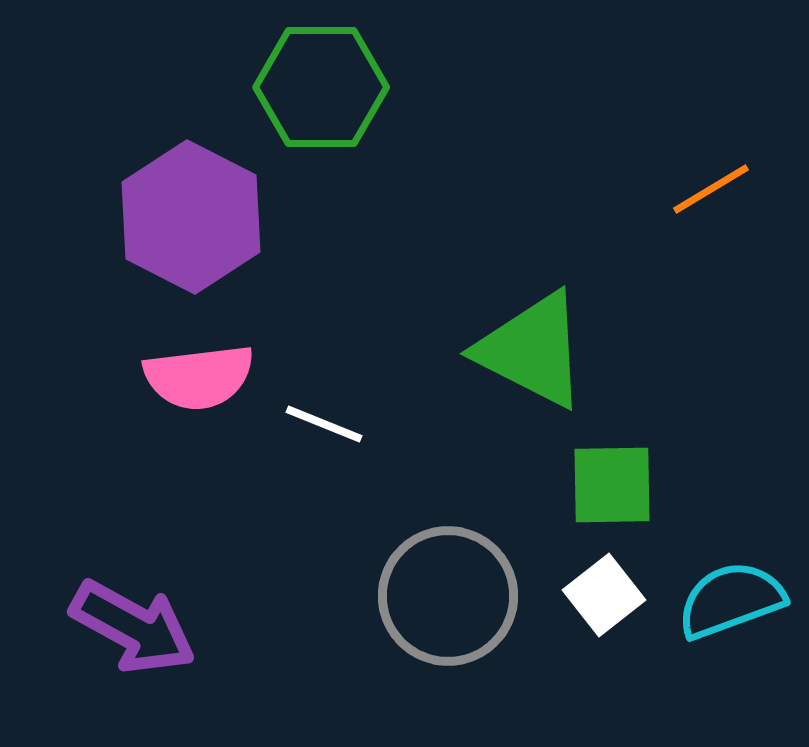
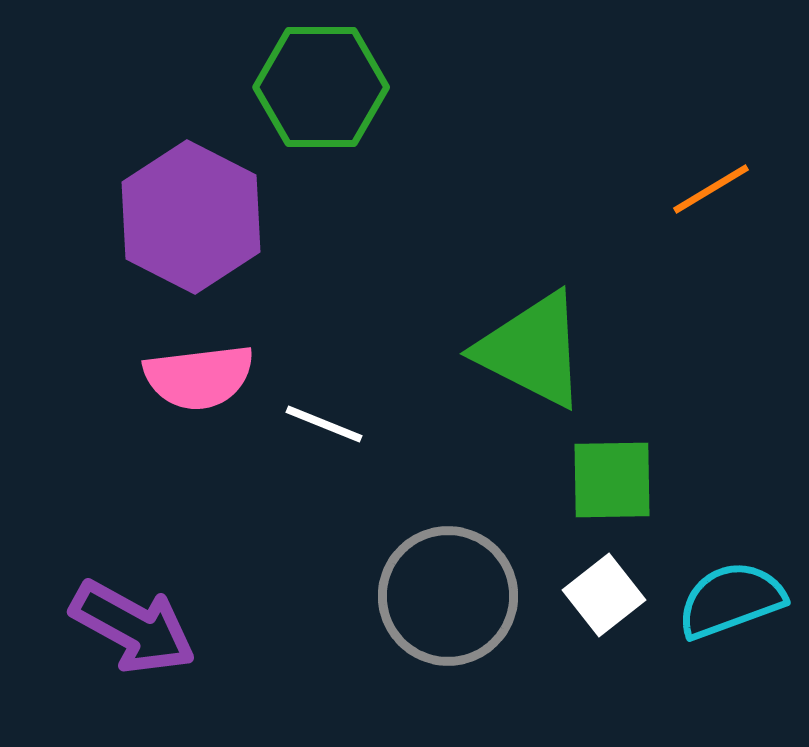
green square: moved 5 px up
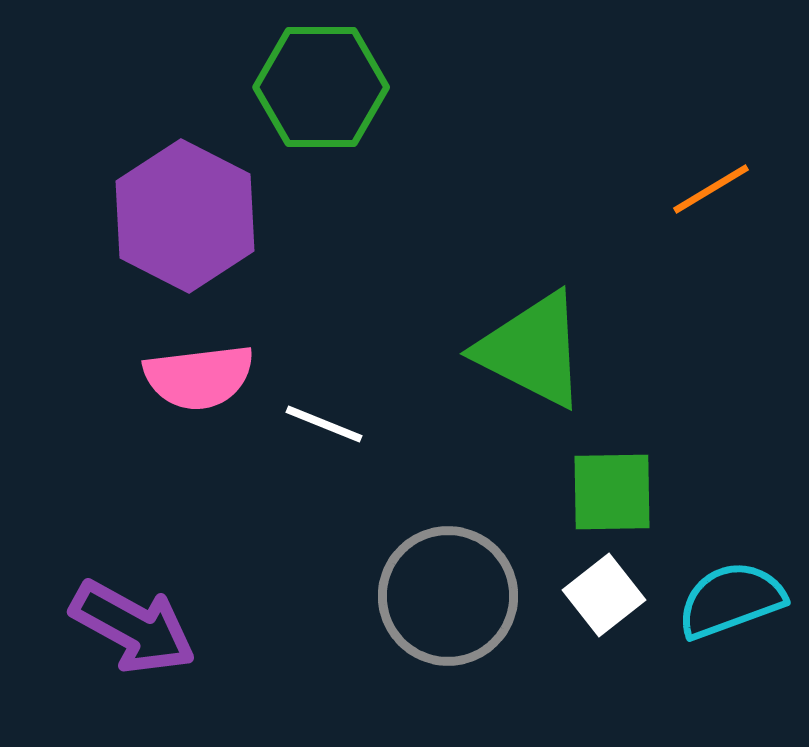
purple hexagon: moved 6 px left, 1 px up
green square: moved 12 px down
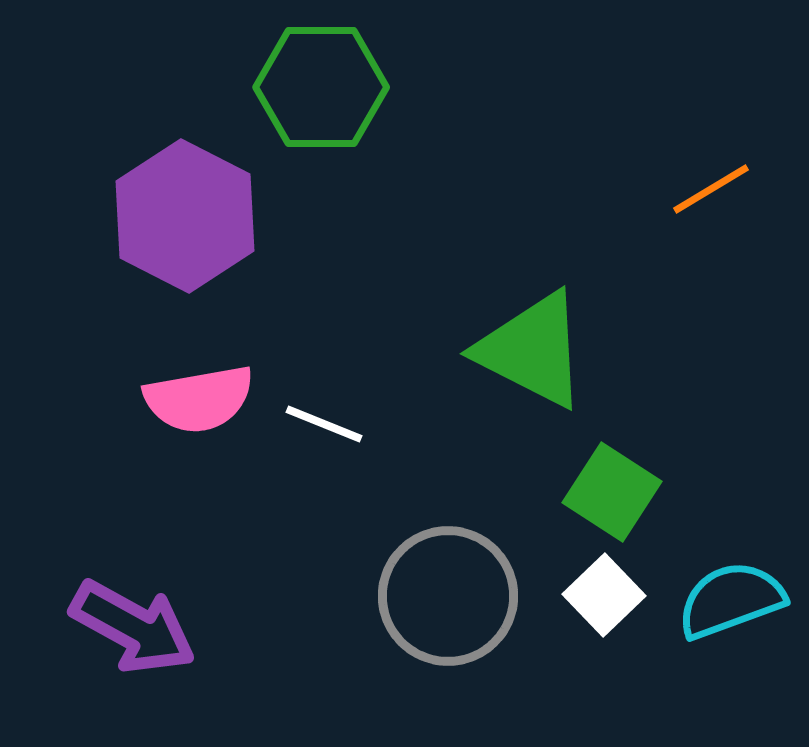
pink semicircle: moved 22 px down; rotated 3 degrees counterclockwise
green square: rotated 34 degrees clockwise
white square: rotated 6 degrees counterclockwise
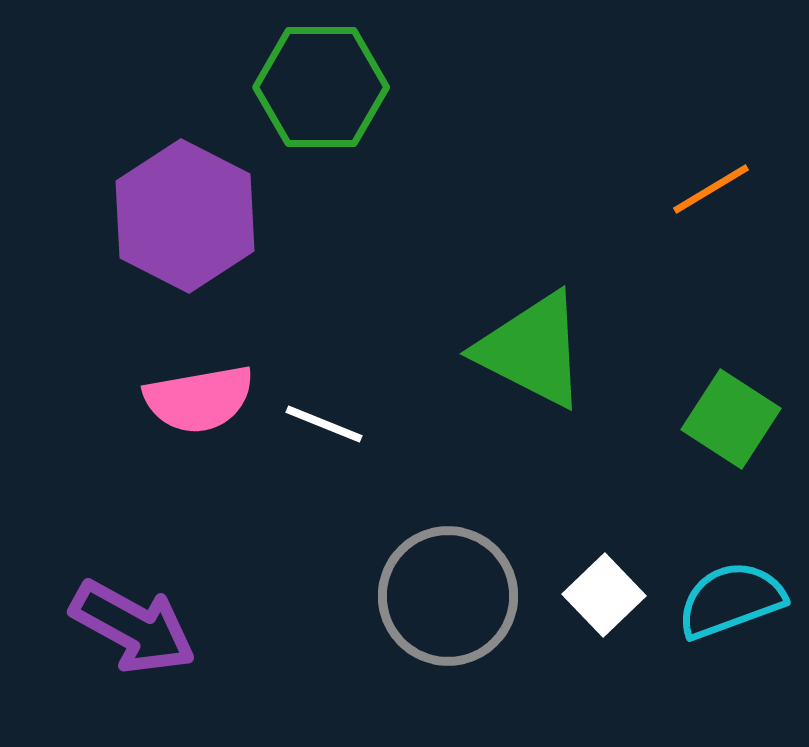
green square: moved 119 px right, 73 px up
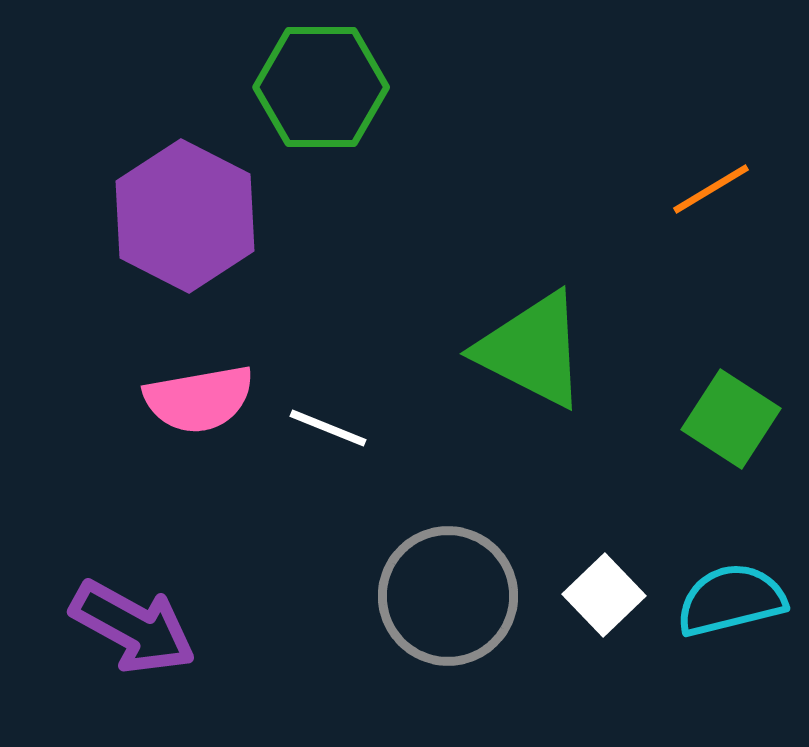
white line: moved 4 px right, 4 px down
cyan semicircle: rotated 6 degrees clockwise
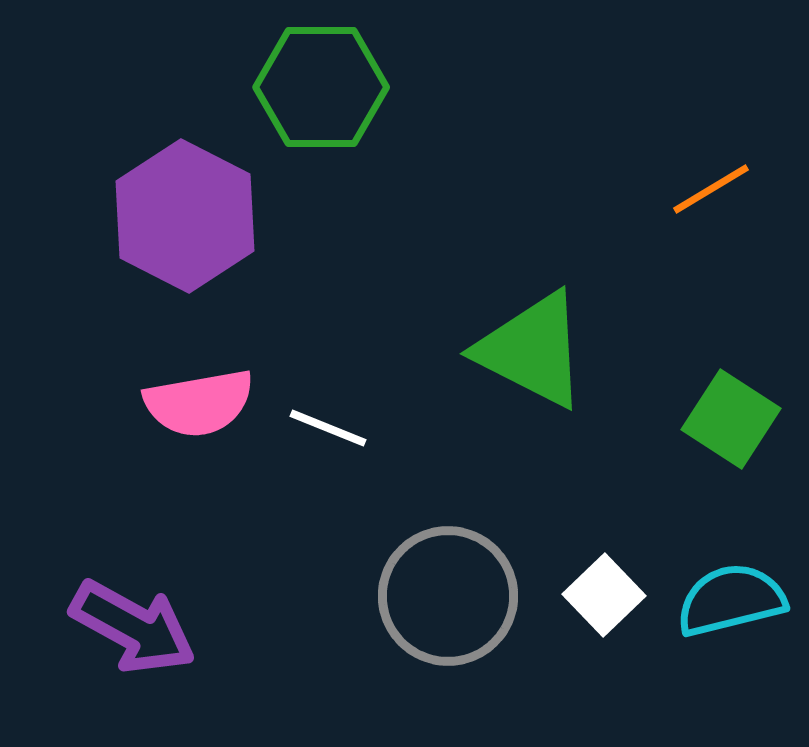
pink semicircle: moved 4 px down
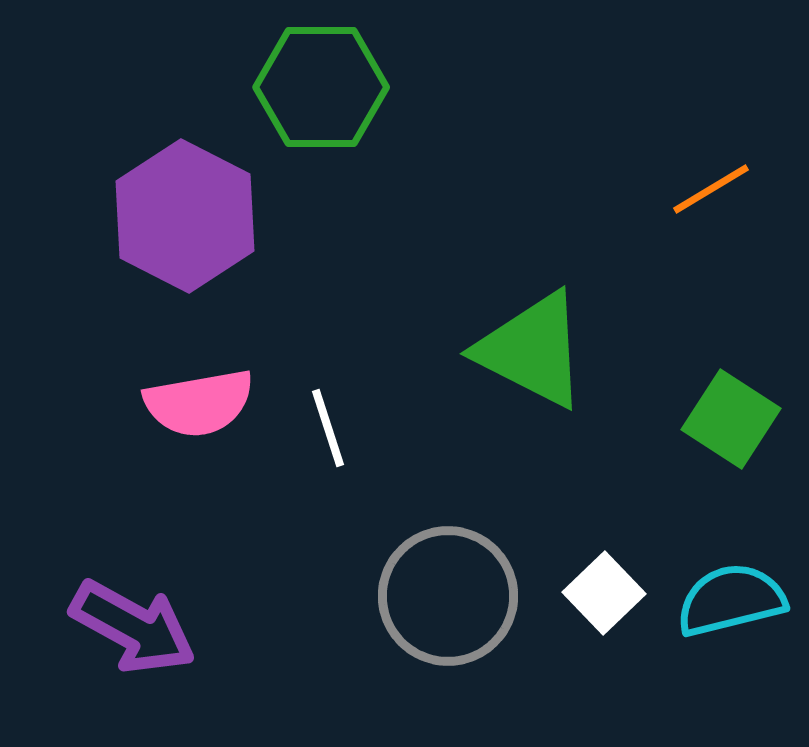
white line: rotated 50 degrees clockwise
white square: moved 2 px up
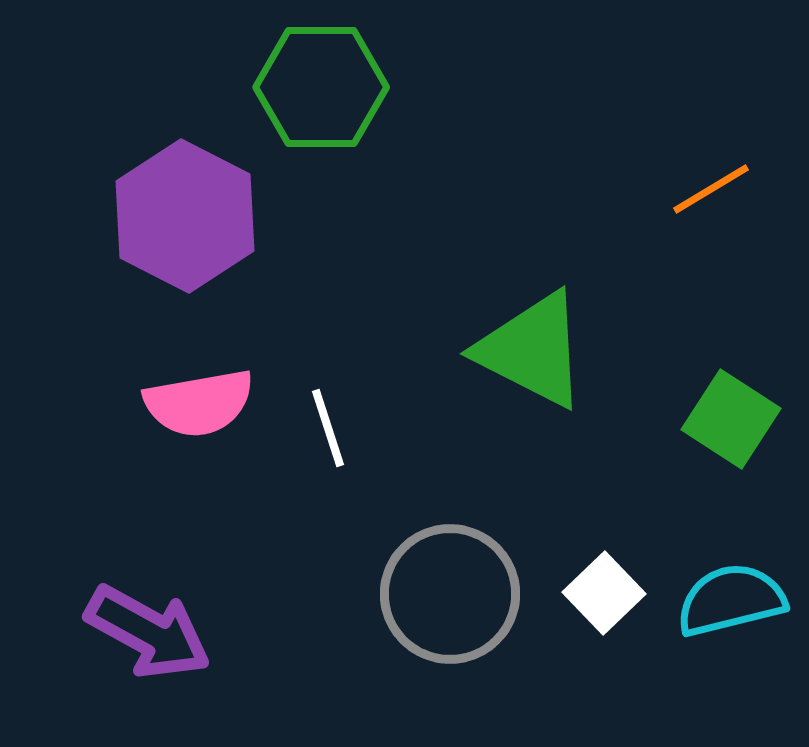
gray circle: moved 2 px right, 2 px up
purple arrow: moved 15 px right, 5 px down
